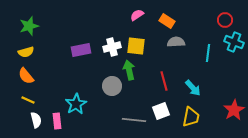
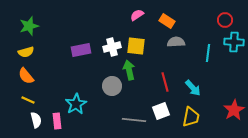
cyan cross: rotated 18 degrees counterclockwise
red line: moved 1 px right, 1 px down
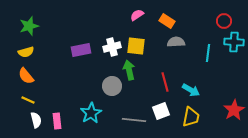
red circle: moved 1 px left, 1 px down
cyan arrow: moved 2 px left, 2 px down; rotated 18 degrees counterclockwise
cyan star: moved 15 px right, 9 px down
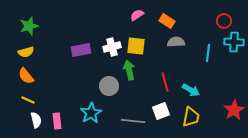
gray circle: moved 3 px left
gray line: moved 1 px left, 1 px down
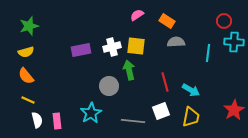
white semicircle: moved 1 px right
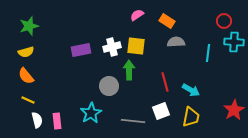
green arrow: rotated 12 degrees clockwise
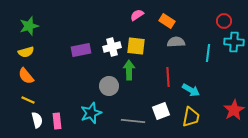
red line: moved 3 px right, 5 px up; rotated 12 degrees clockwise
cyan star: rotated 10 degrees clockwise
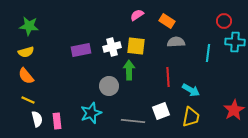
green star: rotated 24 degrees clockwise
cyan cross: moved 1 px right
white semicircle: moved 1 px up
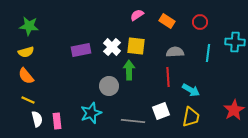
red circle: moved 24 px left, 1 px down
gray semicircle: moved 1 px left, 10 px down
white cross: rotated 30 degrees counterclockwise
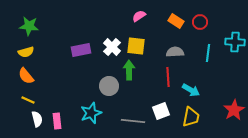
pink semicircle: moved 2 px right, 1 px down
orange rectangle: moved 9 px right
